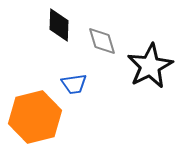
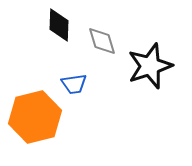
black star: rotated 9 degrees clockwise
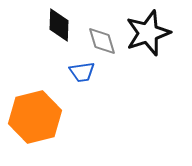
black star: moved 2 px left, 33 px up
blue trapezoid: moved 8 px right, 12 px up
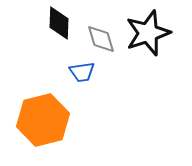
black diamond: moved 2 px up
gray diamond: moved 1 px left, 2 px up
orange hexagon: moved 8 px right, 3 px down
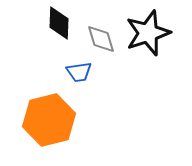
blue trapezoid: moved 3 px left
orange hexagon: moved 6 px right
